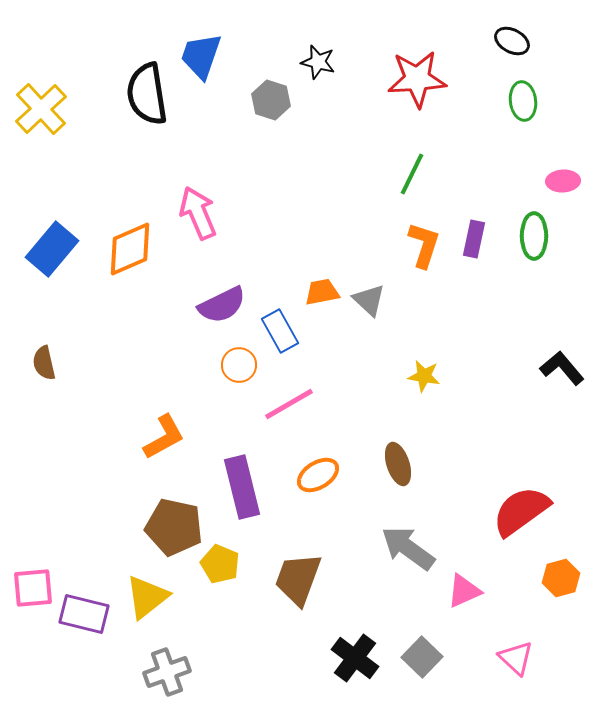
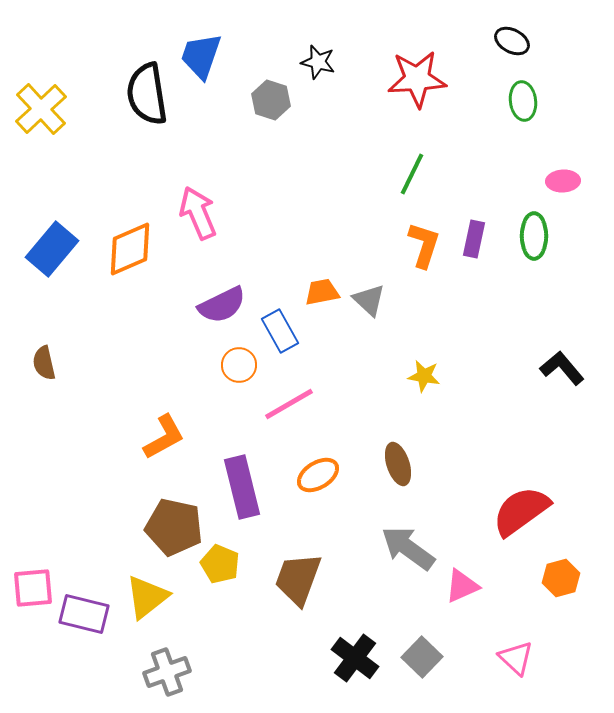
pink triangle at (464, 591): moved 2 px left, 5 px up
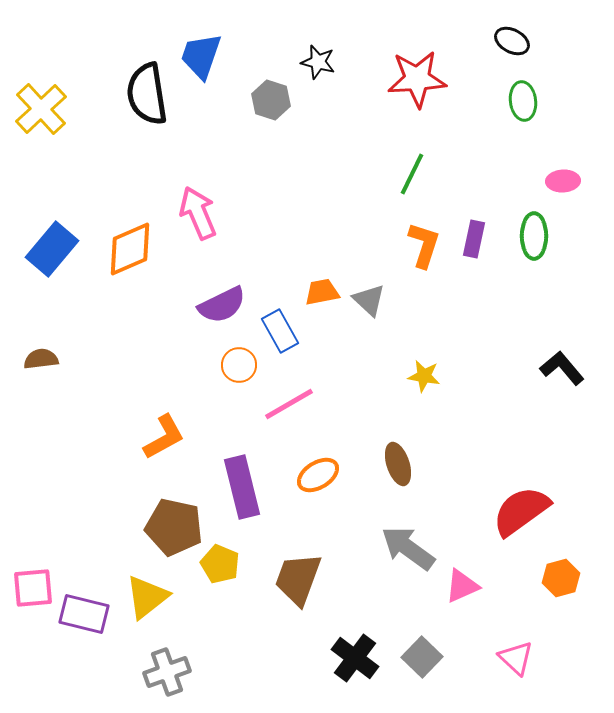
brown semicircle at (44, 363): moved 3 px left, 4 px up; rotated 96 degrees clockwise
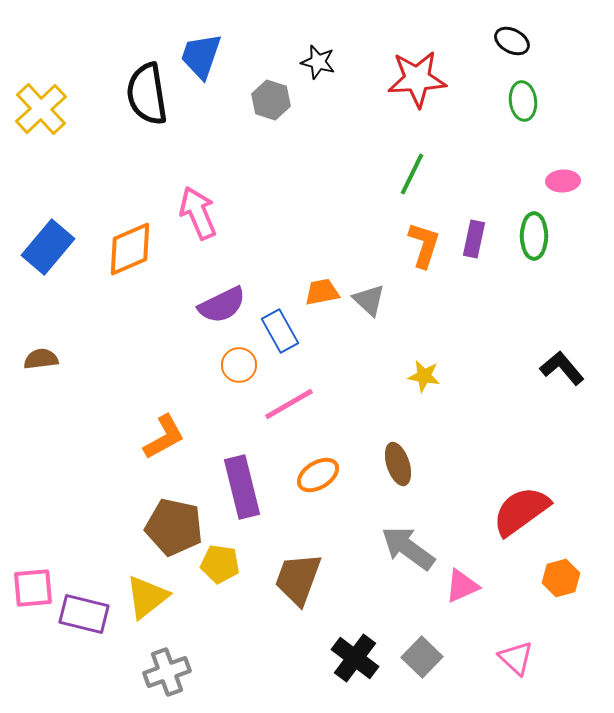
blue rectangle at (52, 249): moved 4 px left, 2 px up
yellow pentagon at (220, 564): rotated 15 degrees counterclockwise
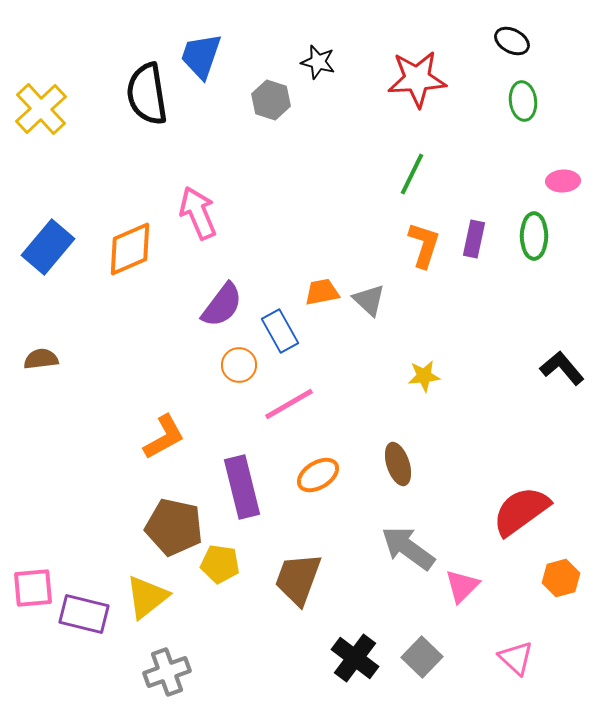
purple semicircle at (222, 305): rotated 27 degrees counterclockwise
yellow star at (424, 376): rotated 16 degrees counterclockwise
pink triangle at (462, 586): rotated 21 degrees counterclockwise
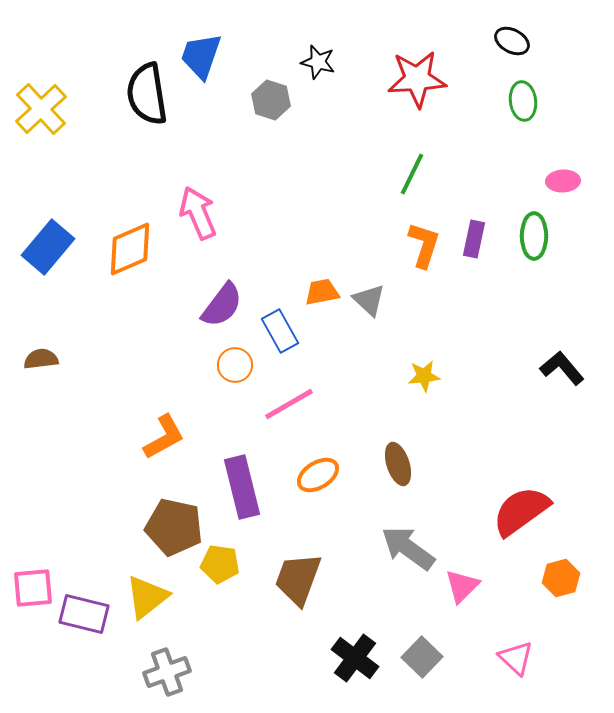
orange circle at (239, 365): moved 4 px left
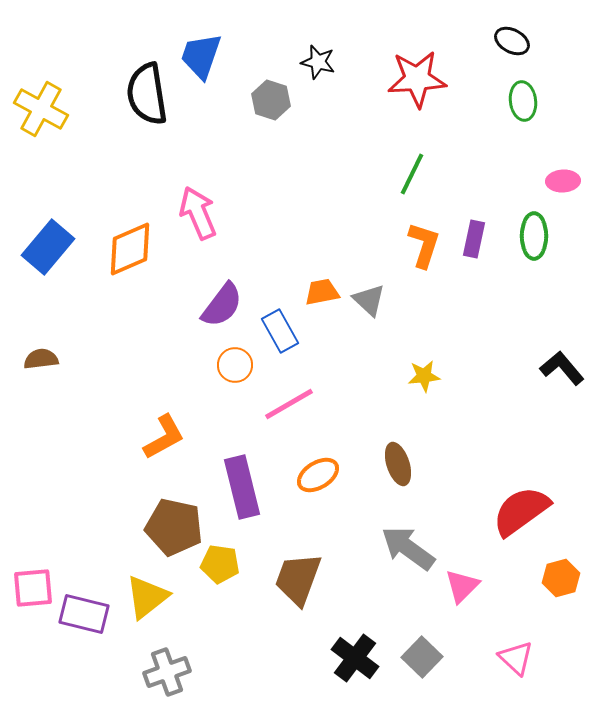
yellow cross at (41, 109): rotated 18 degrees counterclockwise
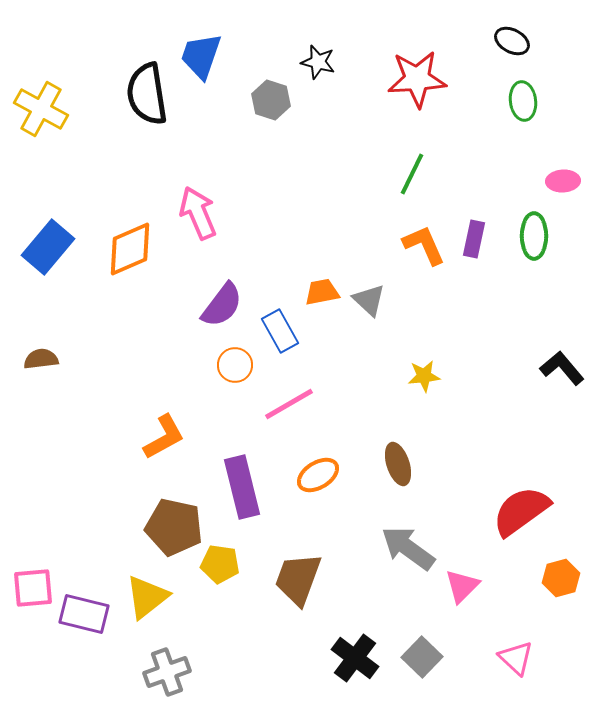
orange L-shape at (424, 245): rotated 42 degrees counterclockwise
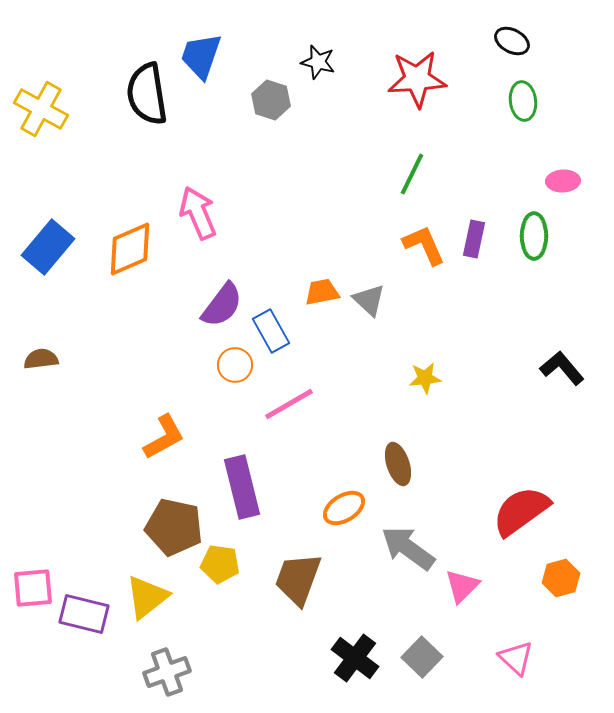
blue rectangle at (280, 331): moved 9 px left
yellow star at (424, 376): moved 1 px right, 2 px down
orange ellipse at (318, 475): moved 26 px right, 33 px down
